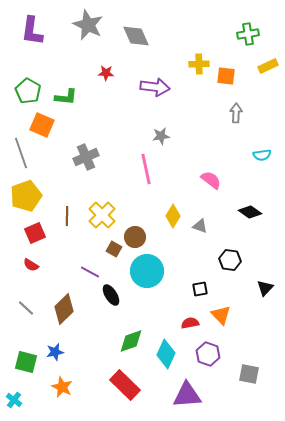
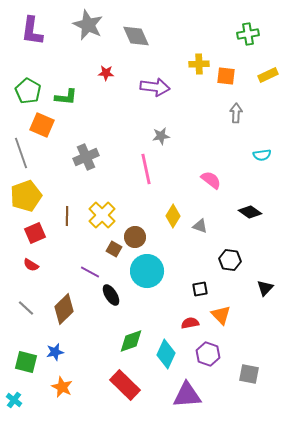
yellow rectangle at (268, 66): moved 9 px down
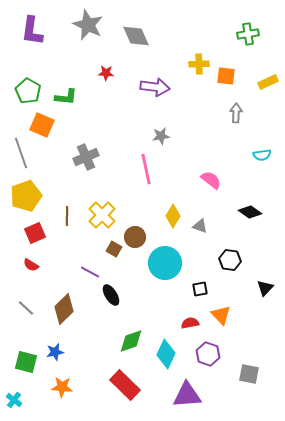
yellow rectangle at (268, 75): moved 7 px down
cyan circle at (147, 271): moved 18 px right, 8 px up
orange star at (62, 387): rotated 20 degrees counterclockwise
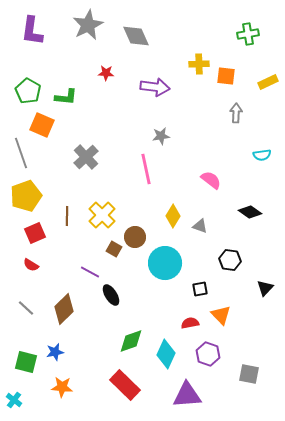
gray star at (88, 25): rotated 20 degrees clockwise
gray cross at (86, 157): rotated 20 degrees counterclockwise
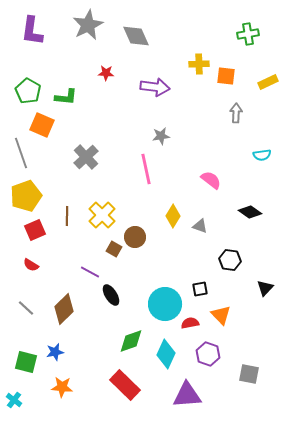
red square at (35, 233): moved 3 px up
cyan circle at (165, 263): moved 41 px down
